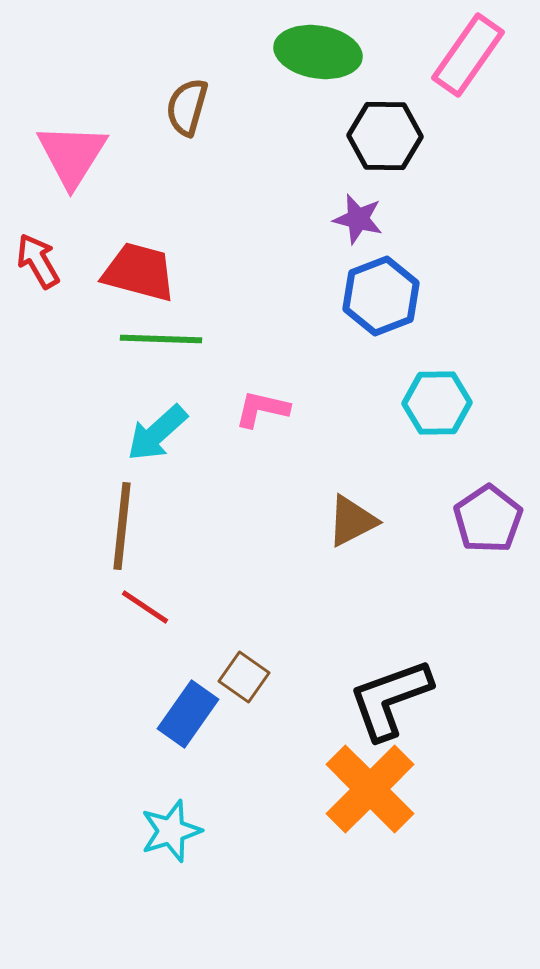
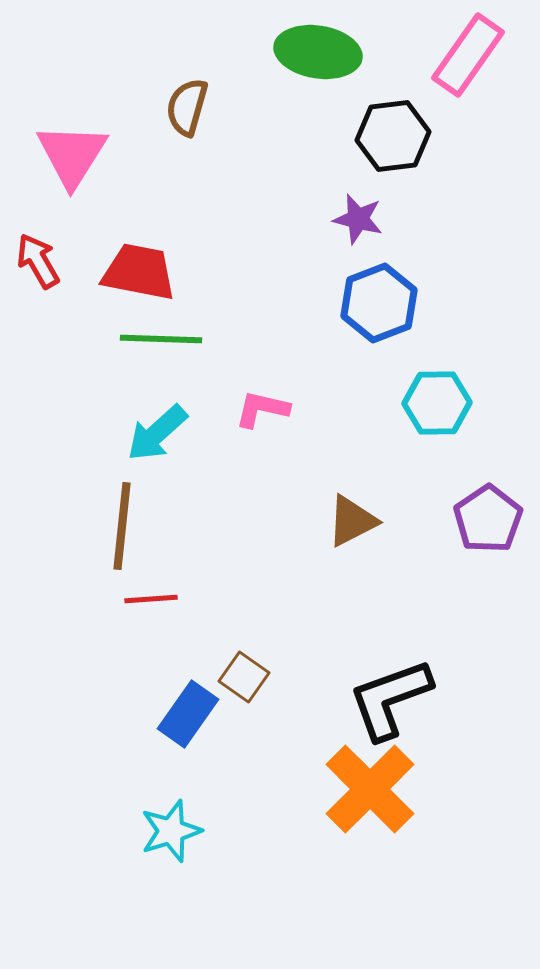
black hexagon: moved 8 px right; rotated 8 degrees counterclockwise
red trapezoid: rotated 4 degrees counterclockwise
blue hexagon: moved 2 px left, 7 px down
red line: moved 6 px right, 8 px up; rotated 38 degrees counterclockwise
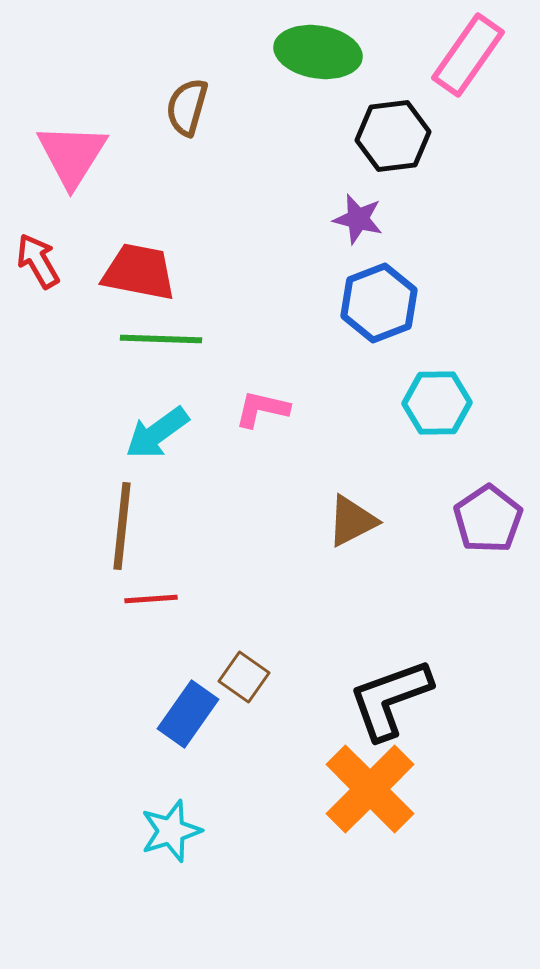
cyan arrow: rotated 6 degrees clockwise
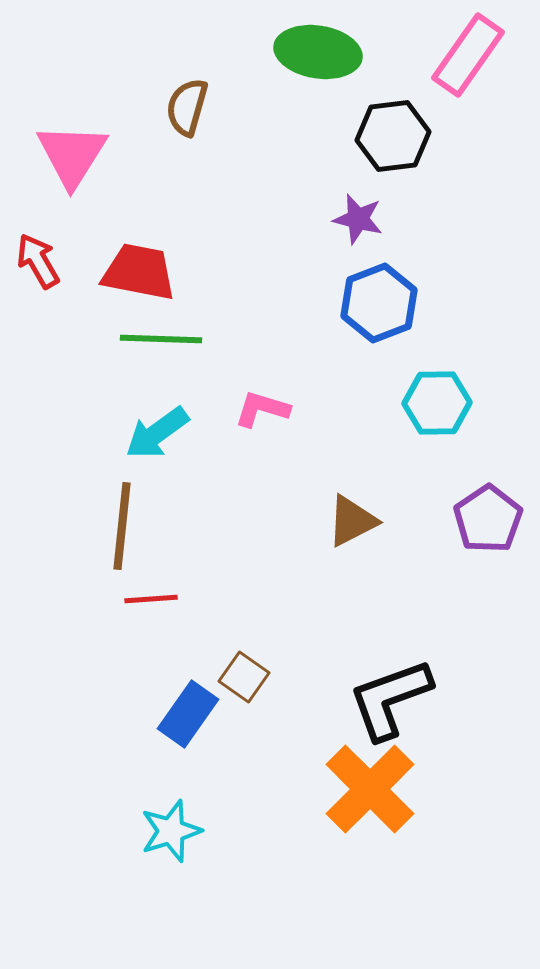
pink L-shape: rotated 4 degrees clockwise
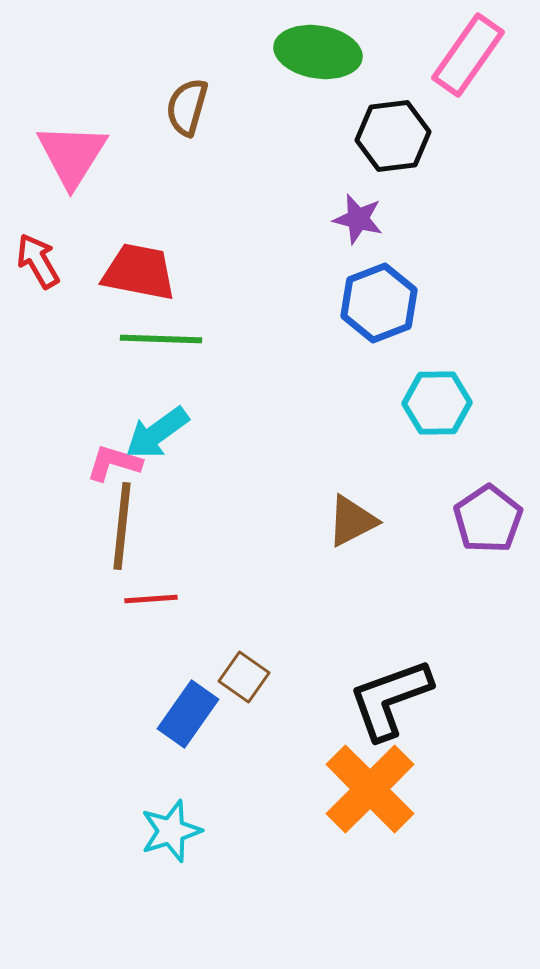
pink L-shape: moved 148 px left, 54 px down
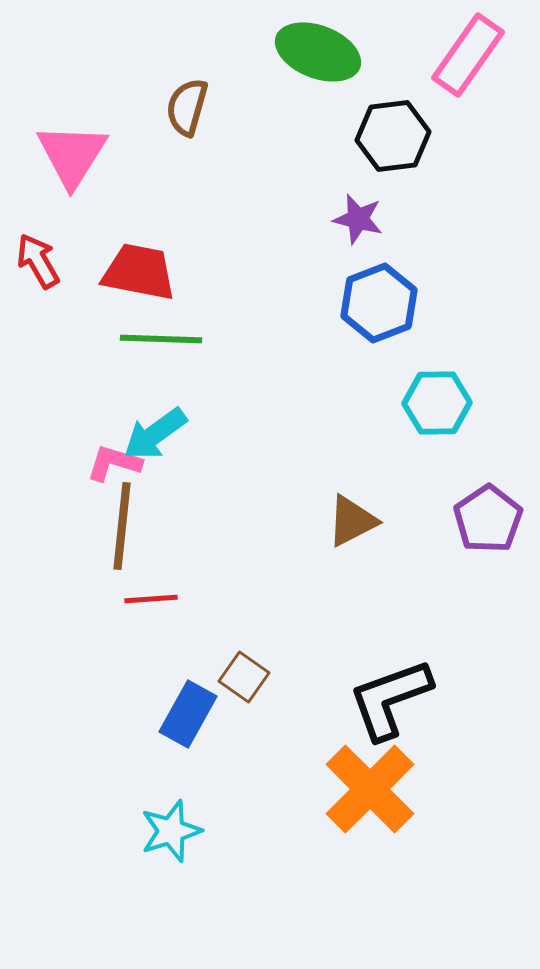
green ellipse: rotated 12 degrees clockwise
cyan arrow: moved 2 px left, 1 px down
blue rectangle: rotated 6 degrees counterclockwise
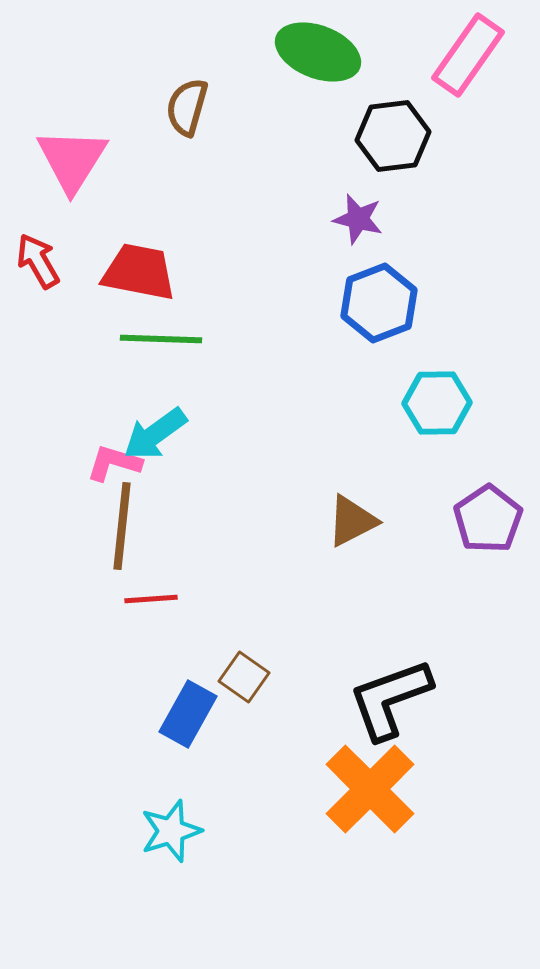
pink triangle: moved 5 px down
